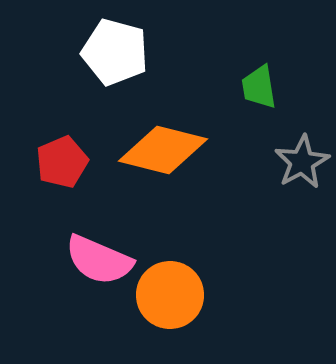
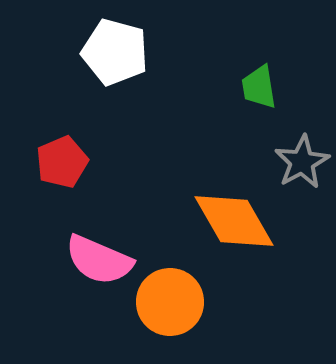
orange diamond: moved 71 px right, 71 px down; rotated 46 degrees clockwise
orange circle: moved 7 px down
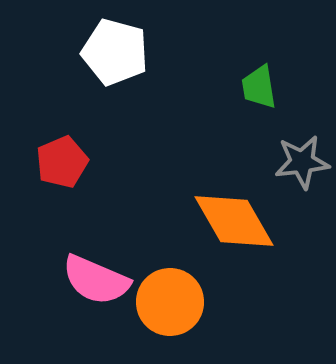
gray star: rotated 22 degrees clockwise
pink semicircle: moved 3 px left, 20 px down
